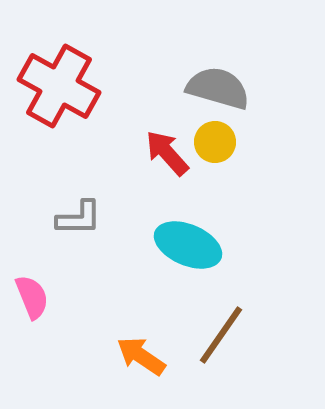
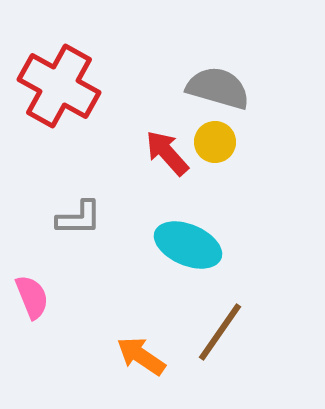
brown line: moved 1 px left, 3 px up
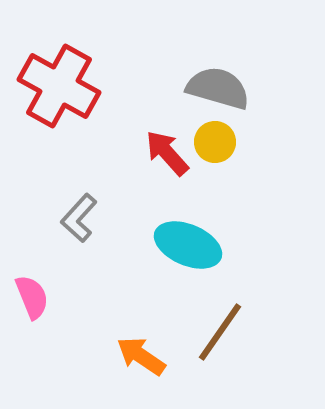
gray L-shape: rotated 132 degrees clockwise
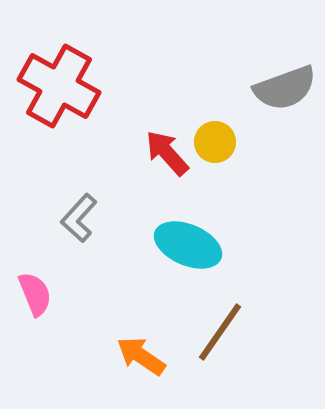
gray semicircle: moved 67 px right; rotated 144 degrees clockwise
pink semicircle: moved 3 px right, 3 px up
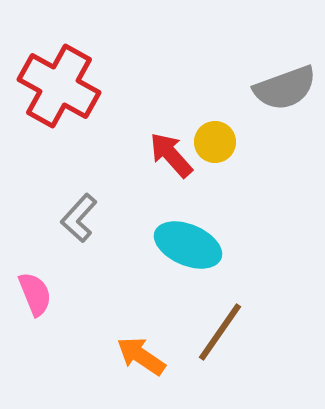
red arrow: moved 4 px right, 2 px down
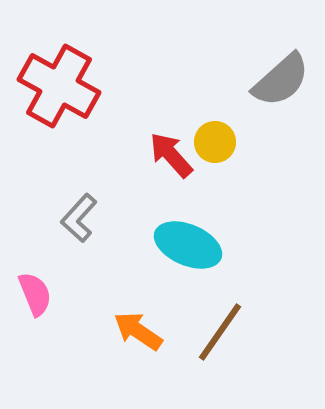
gray semicircle: moved 4 px left, 8 px up; rotated 22 degrees counterclockwise
orange arrow: moved 3 px left, 25 px up
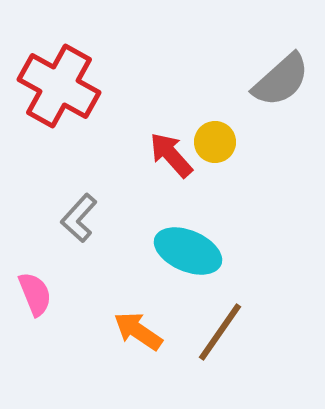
cyan ellipse: moved 6 px down
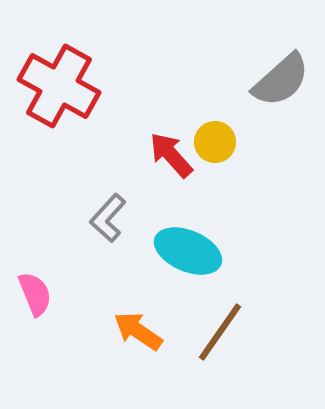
gray L-shape: moved 29 px right
